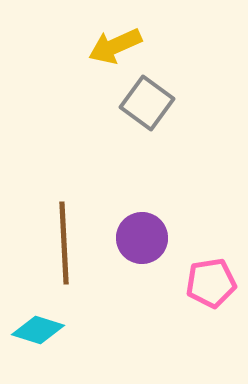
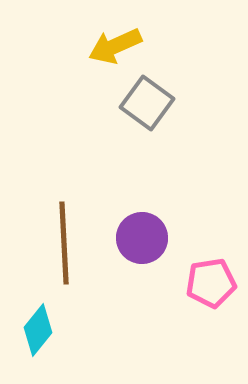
cyan diamond: rotated 69 degrees counterclockwise
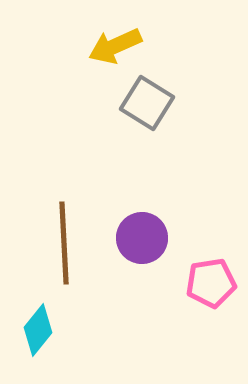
gray square: rotated 4 degrees counterclockwise
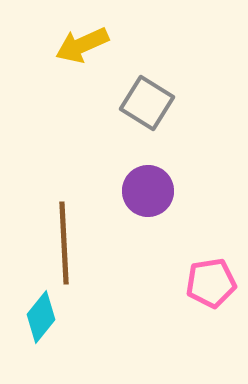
yellow arrow: moved 33 px left, 1 px up
purple circle: moved 6 px right, 47 px up
cyan diamond: moved 3 px right, 13 px up
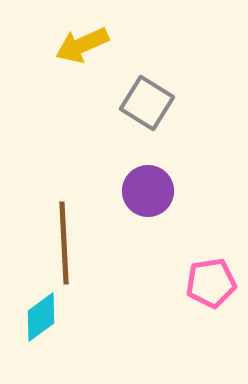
cyan diamond: rotated 15 degrees clockwise
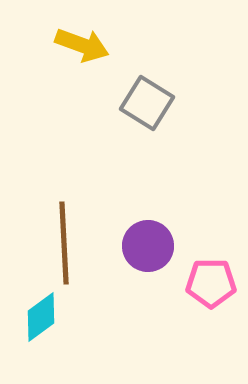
yellow arrow: rotated 136 degrees counterclockwise
purple circle: moved 55 px down
pink pentagon: rotated 9 degrees clockwise
